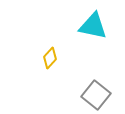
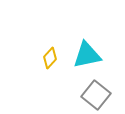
cyan triangle: moved 6 px left, 29 px down; rotated 24 degrees counterclockwise
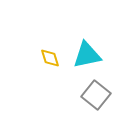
yellow diamond: rotated 60 degrees counterclockwise
